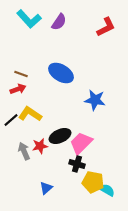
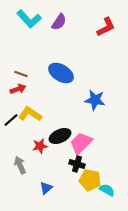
gray arrow: moved 4 px left, 14 px down
yellow pentagon: moved 3 px left, 2 px up
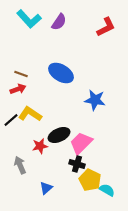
black ellipse: moved 1 px left, 1 px up
yellow pentagon: rotated 15 degrees clockwise
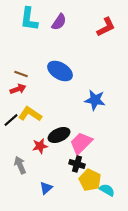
cyan L-shape: rotated 50 degrees clockwise
blue ellipse: moved 1 px left, 2 px up
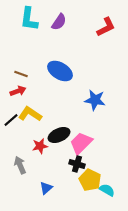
red arrow: moved 2 px down
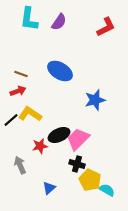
blue star: rotated 25 degrees counterclockwise
pink trapezoid: moved 3 px left, 4 px up
blue triangle: moved 3 px right
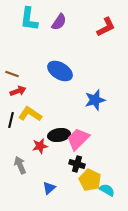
brown line: moved 9 px left
black line: rotated 35 degrees counterclockwise
black ellipse: rotated 15 degrees clockwise
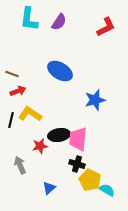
pink trapezoid: rotated 40 degrees counterclockwise
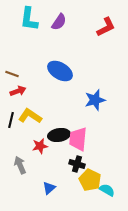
yellow L-shape: moved 2 px down
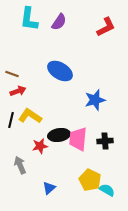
black cross: moved 28 px right, 23 px up; rotated 21 degrees counterclockwise
